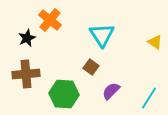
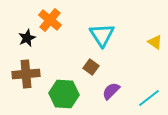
cyan line: rotated 20 degrees clockwise
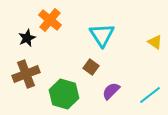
brown cross: rotated 16 degrees counterclockwise
green hexagon: rotated 12 degrees clockwise
cyan line: moved 1 px right, 3 px up
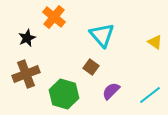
orange cross: moved 4 px right, 3 px up
cyan triangle: rotated 8 degrees counterclockwise
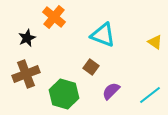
cyan triangle: moved 1 px right; rotated 28 degrees counterclockwise
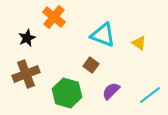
yellow triangle: moved 16 px left, 1 px down
brown square: moved 2 px up
green hexagon: moved 3 px right, 1 px up
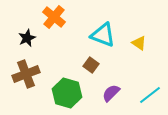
purple semicircle: moved 2 px down
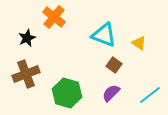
cyan triangle: moved 1 px right
brown square: moved 23 px right
